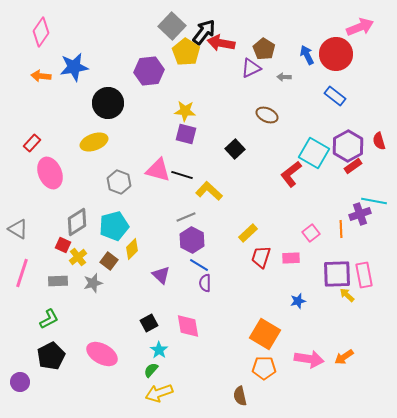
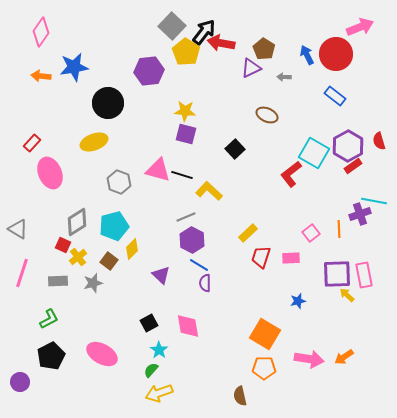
orange line at (341, 229): moved 2 px left
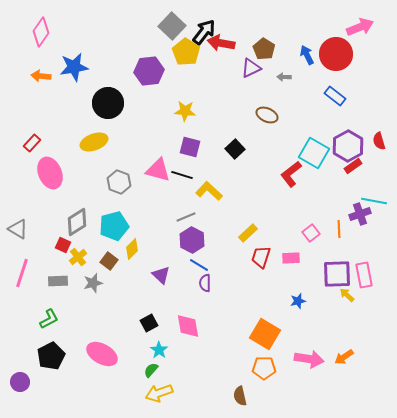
purple square at (186, 134): moved 4 px right, 13 px down
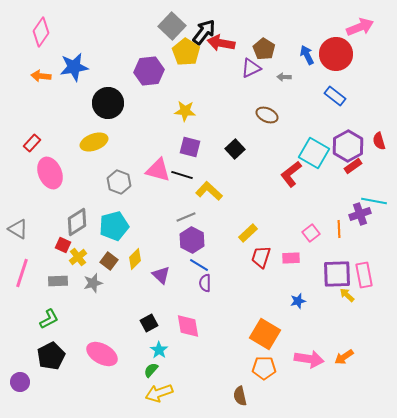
yellow diamond at (132, 249): moved 3 px right, 10 px down
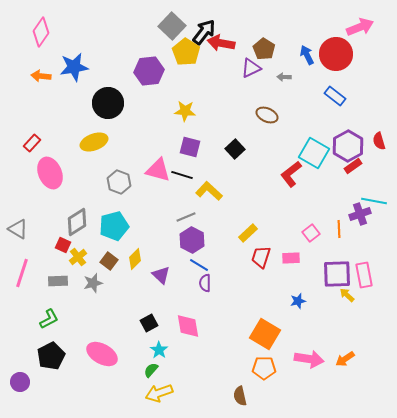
orange arrow at (344, 357): moved 1 px right, 2 px down
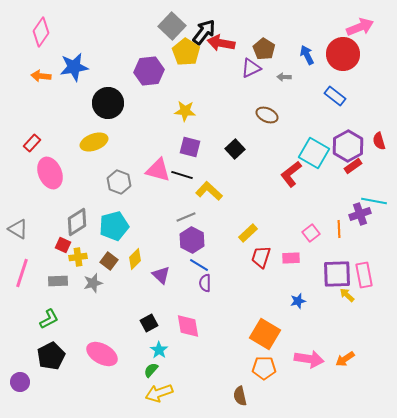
red circle at (336, 54): moved 7 px right
yellow cross at (78, 257): rotated 30 degrees clockwise
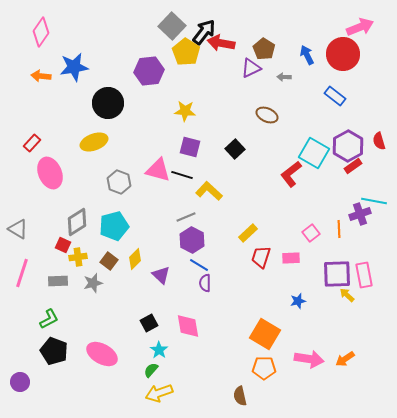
black pentagon at (51, 356): moved 3 px right, 5 px up; rotated 24 degrees counterclockwise
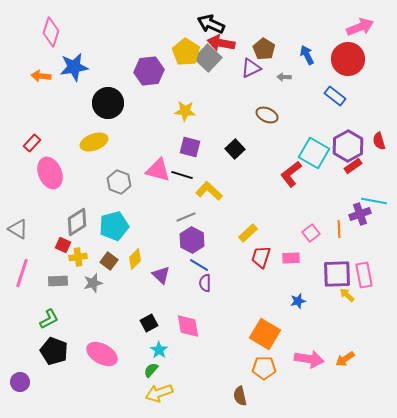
gray square at (172, 26): moved 36 px right, 32 px down
pink diamond at (41, 32): moved 10 px right; rotated 16 degrees counterclockwise
black arrow at (204, 32): moved 7 px right, 8 px up; rotated 104 degrees counterclockwise
red circle at (343, 54): moved 5 px right, 5 px down
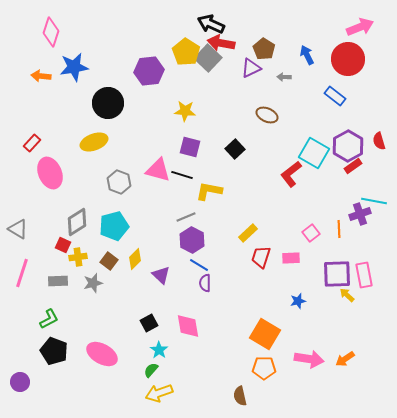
yellow L-shape at (209, 191): rotated 32 degrees counterclockwise
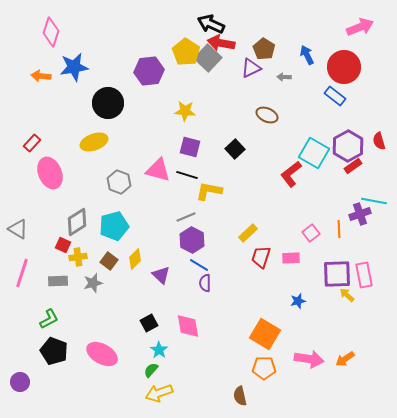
red circle at (348, 59): moved 4 px left, 8 px down
black line at (182, 175): moved 5 px right
